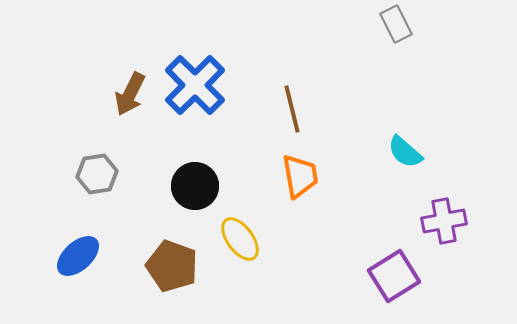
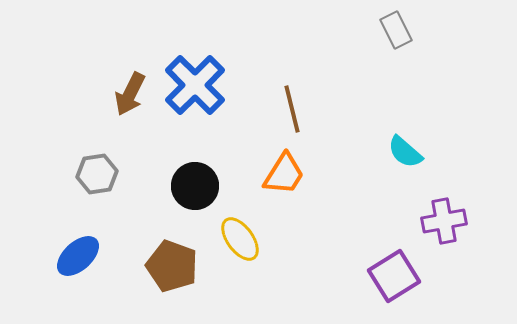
gray rectangle: moved 6 px down
orange trapezoid: moved 16 px left, 2 px up; rotated 42 degrees clockwise
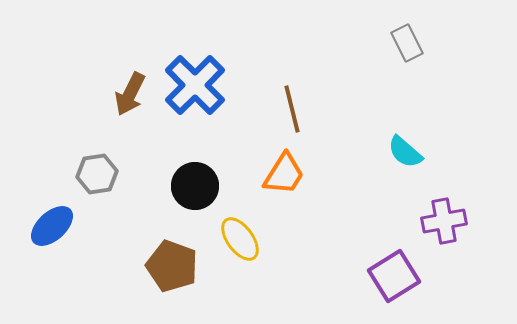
gray rectangle: moved 11 px right, 13 px down
blue ellipse: moved 26 px left, 30 px up
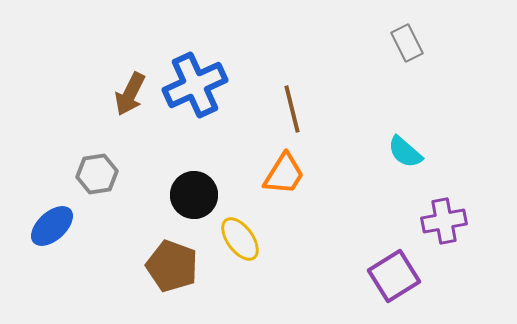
blue cross: rotated 20 degrees clockwise
black circle: moved 1 px left, 9 px down
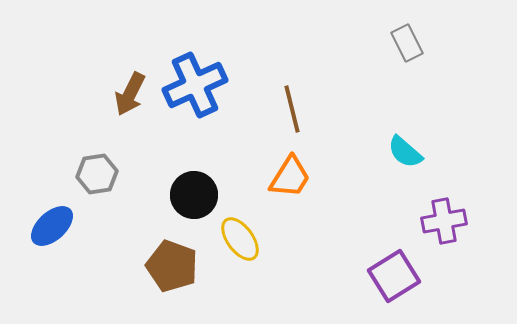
orange trapezoid: moved 6 px right, 3 px down
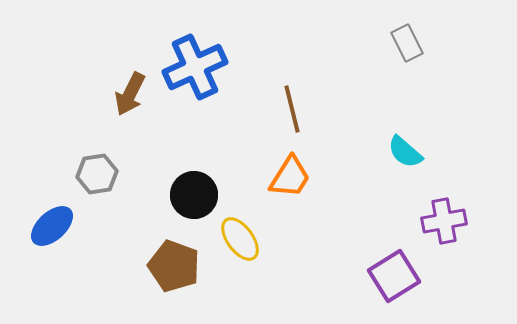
blue cross: moved 18 px up
brown pentagon: moved 2 px right
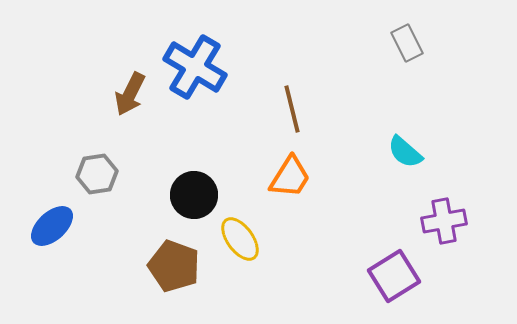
blue cross: rotated 34 degrees counterclockwise
